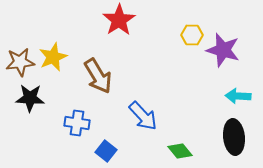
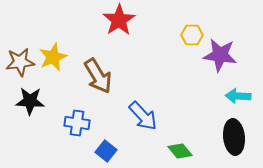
purple star: moved 3 px left, 5 px down; rotated 8 degrees counterclockwise
black star: moved 3 px down
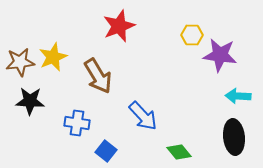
red star: moved 6 px down; rotated 12 degrees clockwise
green diamond: moved 1 px left, 1 px down
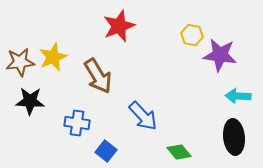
yellow hexagon: rotated 10 degrees clockwise
